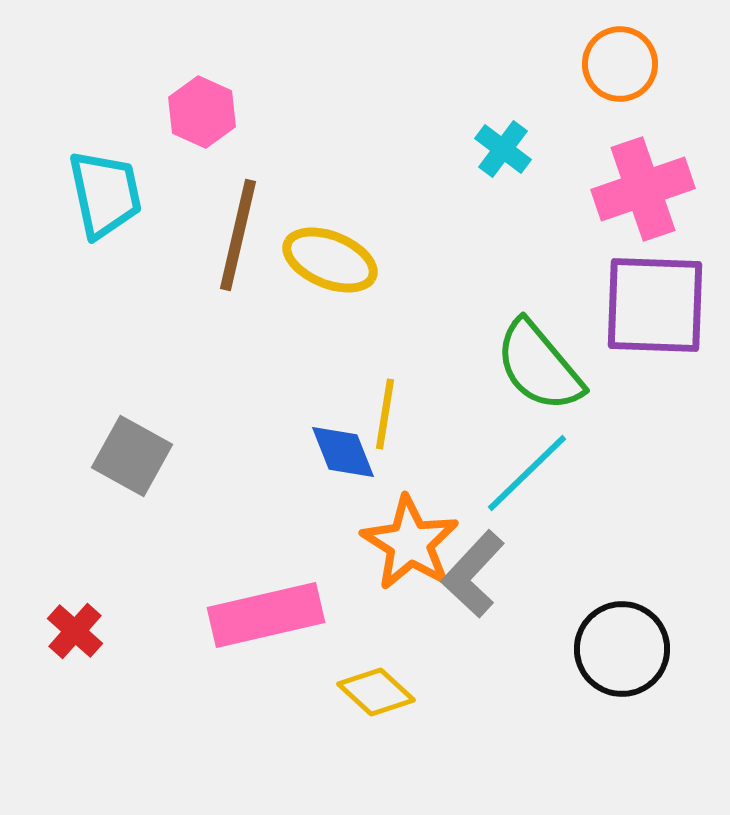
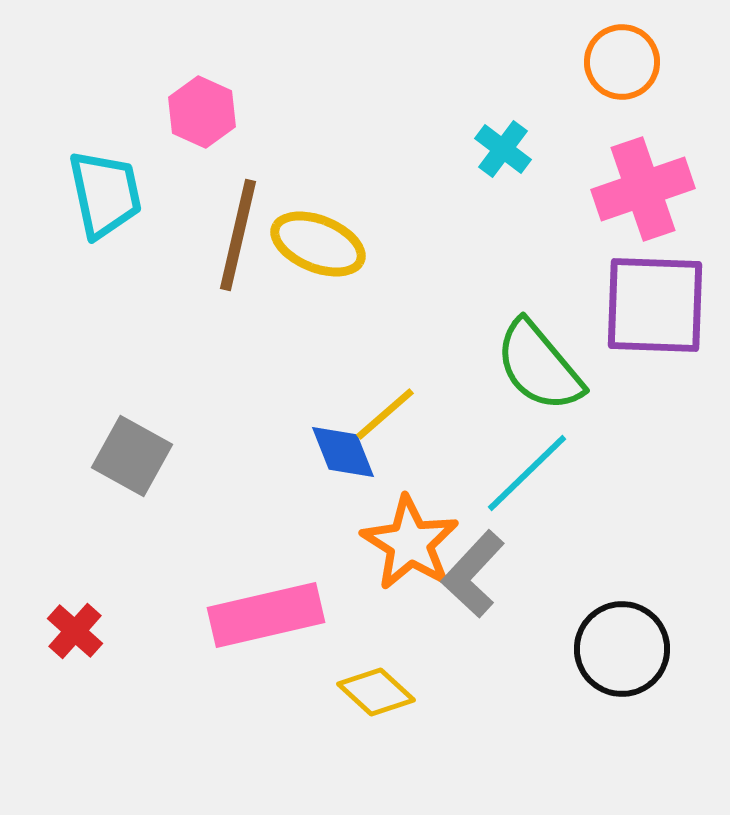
orange circle: moved 2 px right, 2 px up
yellow ellipse: moved 12 px left, 16 px up
yellow line: rotated 40 degrees clockwise
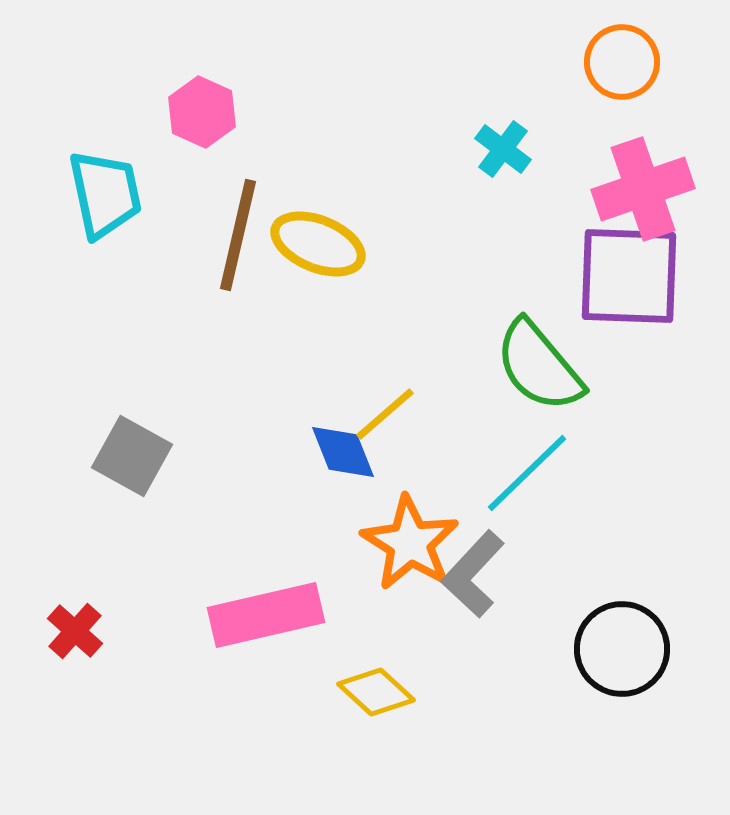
purple square: moved 26 px left, 29 px up
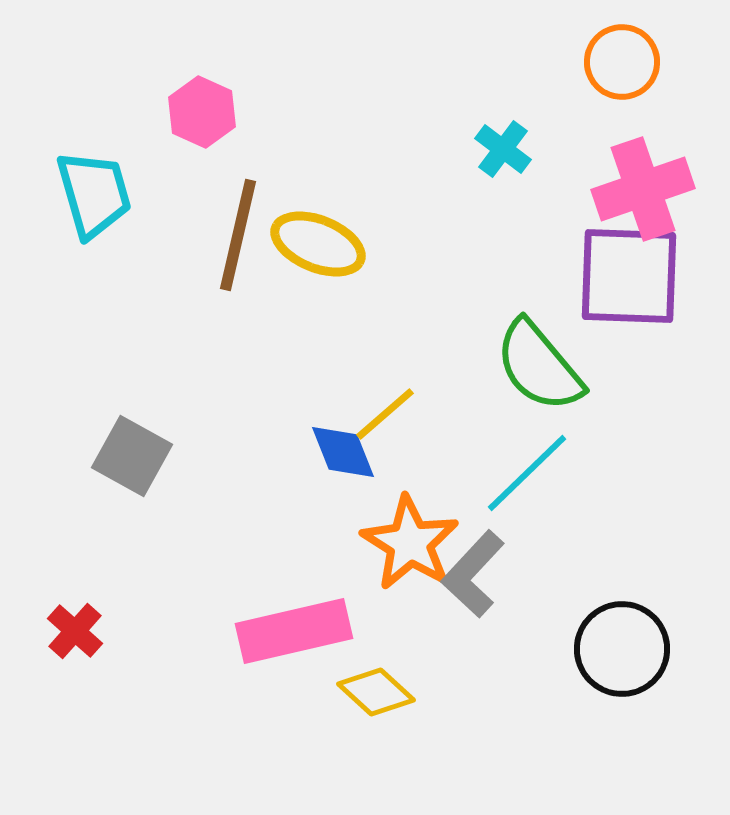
cyan trapezoid: moved 11 px left; rotated 4 degrees counterclockwise
pink rectangle: moved 28 px right, 16 px down
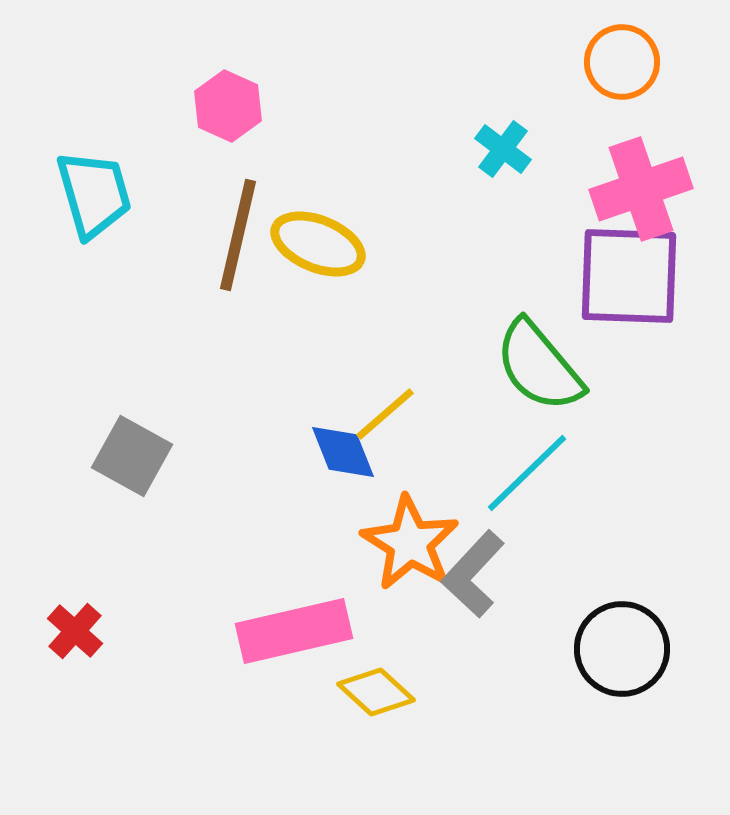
pink hexagon: moved 26 px right, 6 px up
pink cross: moved 2 px left
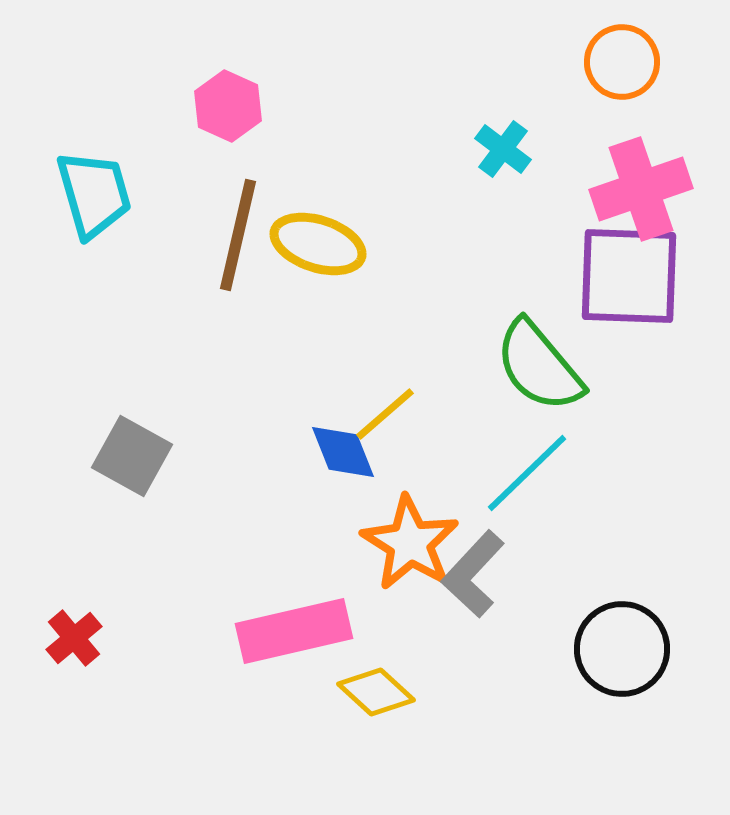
yellow ellipse: rotated 4 degrees counterclockwise
red cross: moved 1 px left, 7 px down; rotated 8 degrees clockwise
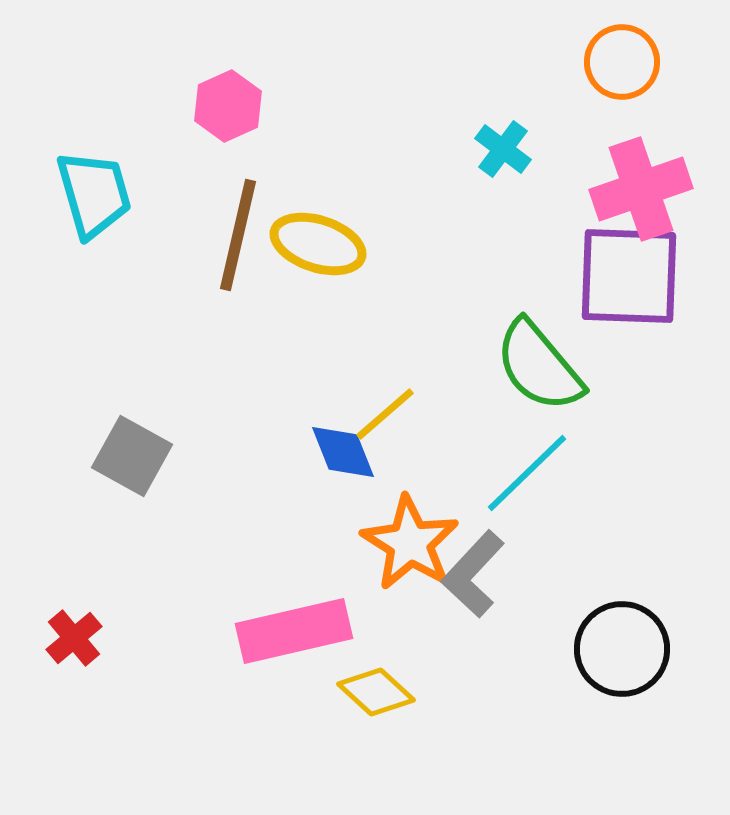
pink hexagon: rotated 12 degrees clockwise
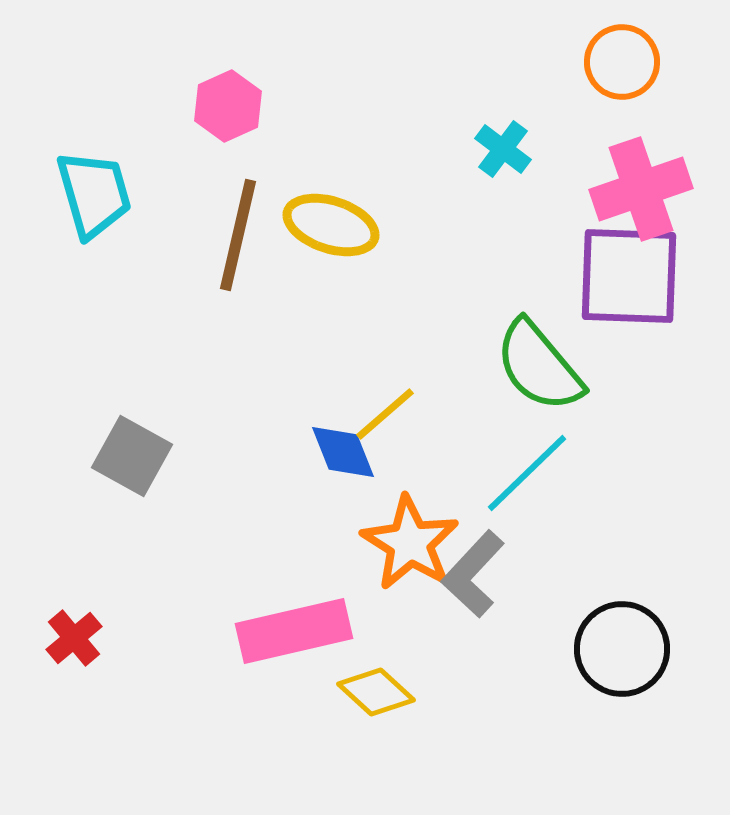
yellow ellipse: moved 13 px right, 19 px up
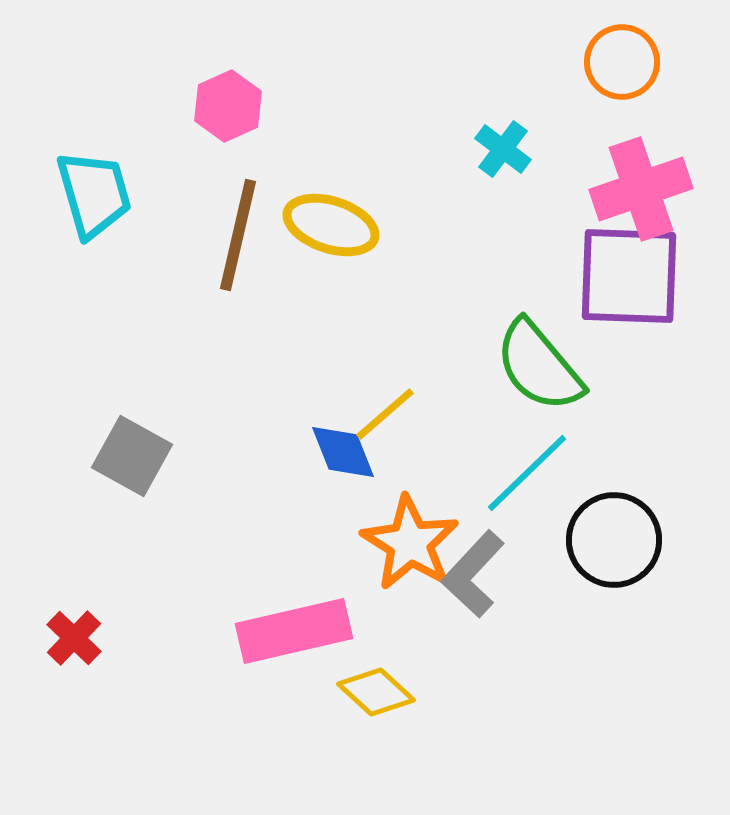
red cross: rotated 6 degrees counterclockwise
black circle: moved 8 px left, 109 px up
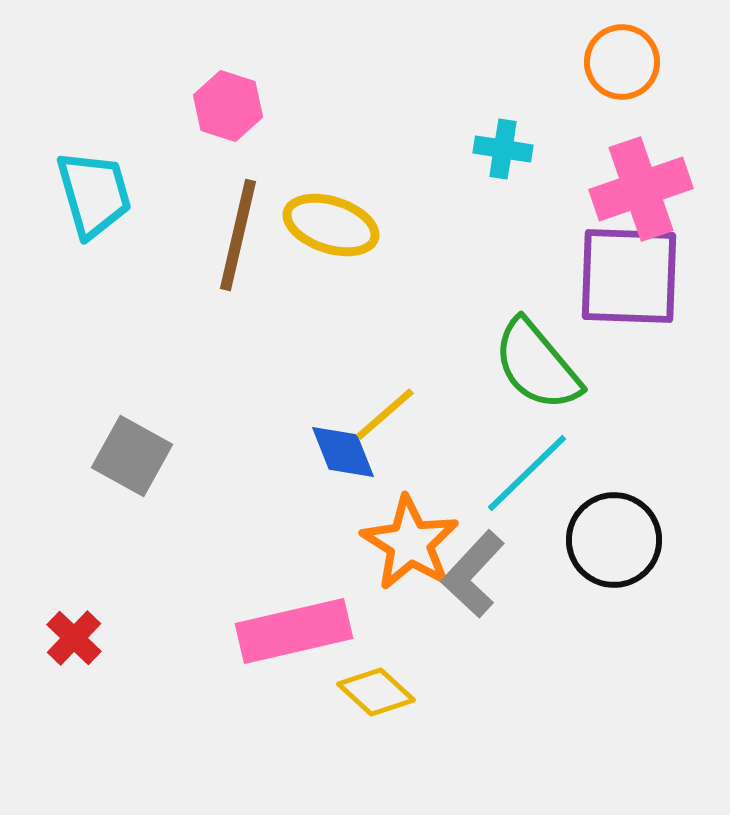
pink hexagon: rotated 18 degrees counterclockwise
cyan cross: rotated 28 degrees counterclockwise
green semicircle: moved 2 px left, 1 px up
